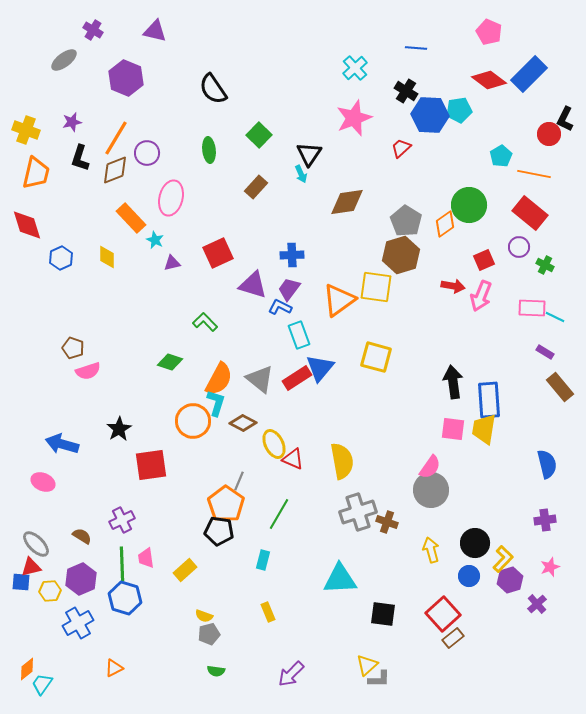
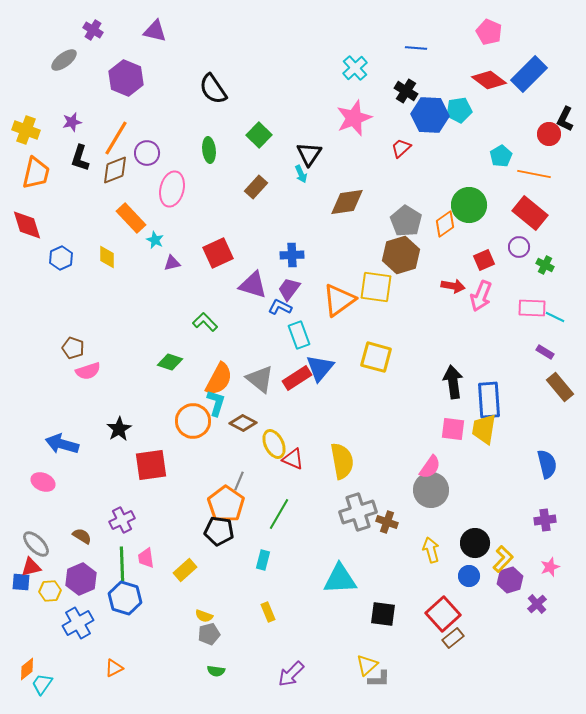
pink ellipse at (171, 198): moved 1 px right, 9 px up
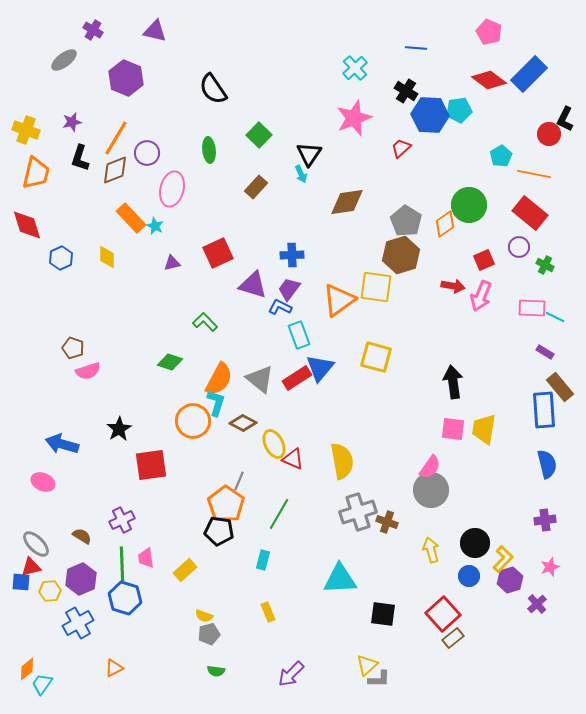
cyan star at (155, 240): moved 14 px up
blue rectangle at (489, 400): moved 55 px right, 10 px down
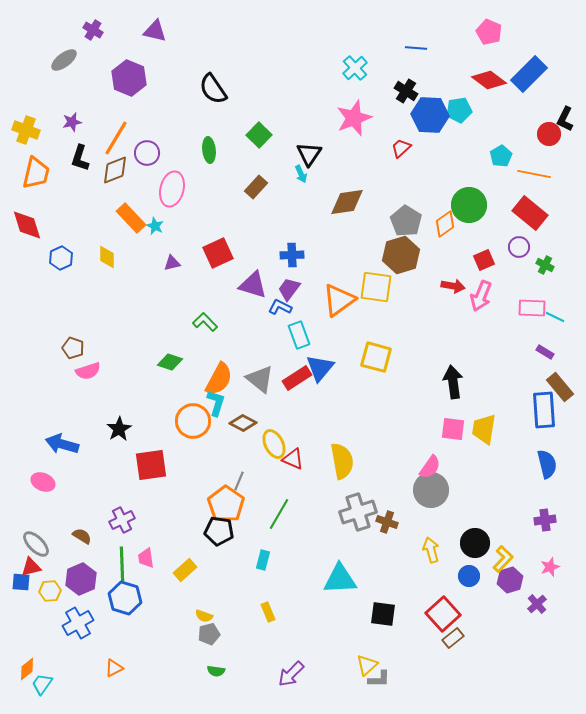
purple hexagon at (126, 78): moved 3 px right
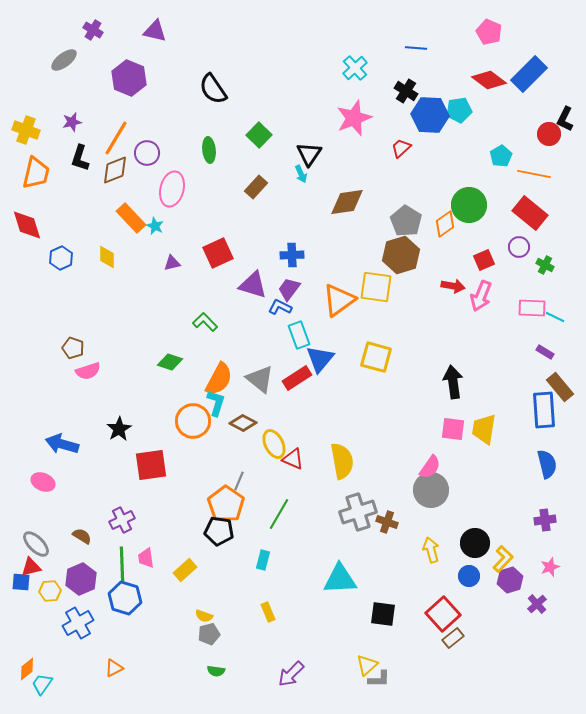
blue triangle at (320, 368): moved 9 px up
